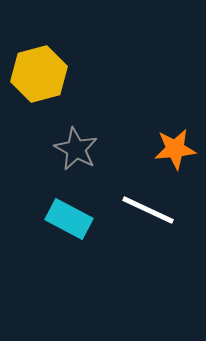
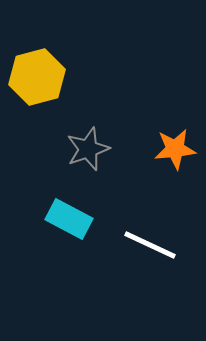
yellow hexagon: moved 2 px left, 3 px down
gray star: moved 12 px right; rotated 24 degrees clockwise
white line: moved 2 px right, 35 px down
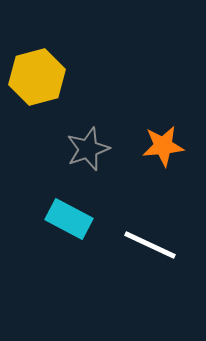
orange star: moved 12 px left, 3 px up
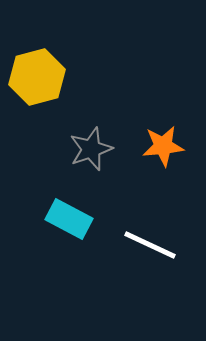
gray star: moved 3 px right
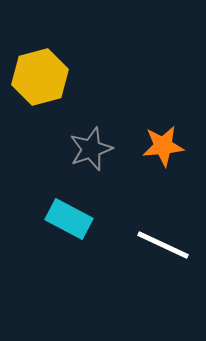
yellow hexagon: moved 3 px right
white line: moved 13 px right
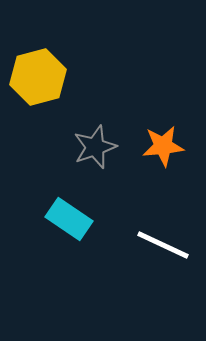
yellow hexagon: moved 2 px left
gray star: moved 4 px right, 2 px up
cyan rectangle: rotated 6 degrees clockwise
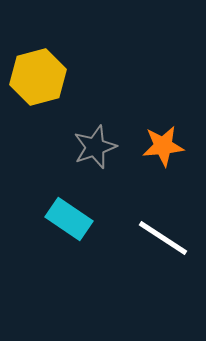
white line: moved 7 px up; rotated 8 degrees clockwise
